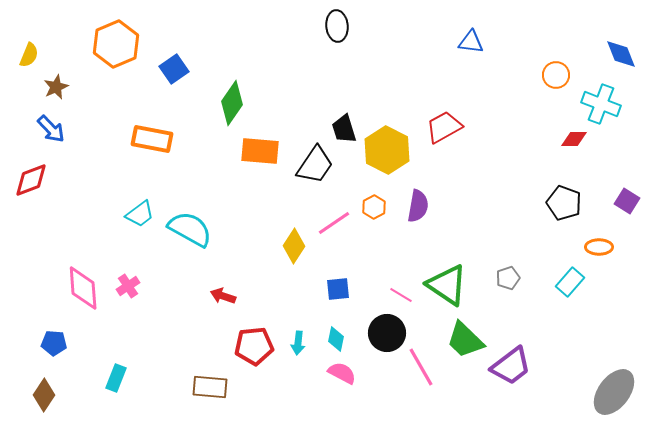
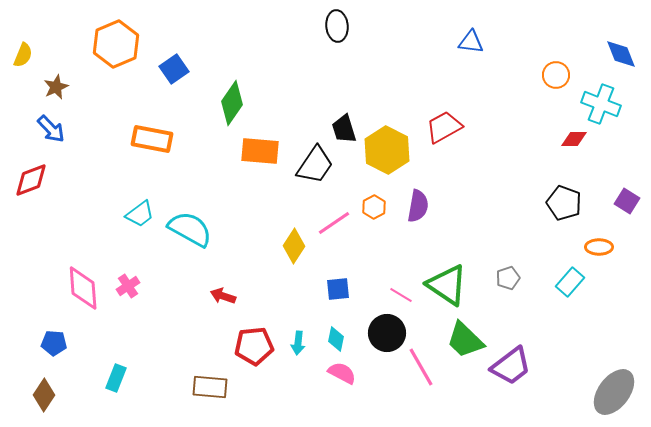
yellow semicircle at (29, 55): moved 6 px left
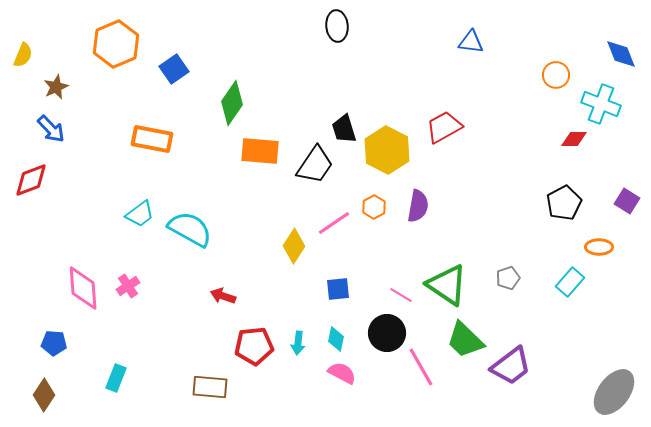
black pentagon at (564, 203): rotated 24 degrees clockwise
